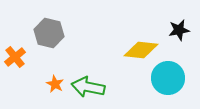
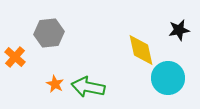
gray hexagon: rotated 20 degrees counterclockwise
yellow diamond: rotated 72 degrees clockwise
orange cross: rotated 10 degrees counterclockwise
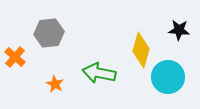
black star: rotated 15 degrees clockwise
yellow diamond: rotated 28 degrees clockwise
cyan circle: moved 1 px up
green arrow: moved 11 px right, 14 px up
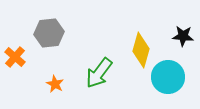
black star: moved 4 px right, 6 px down
green arrow: rotated 64 degrees counterclockwise
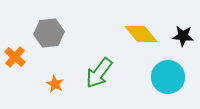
yellow diamond: moved 16 px up; rotated 56 degrees counterclockwise
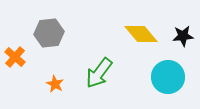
black star: rotated 10 degrees counterclockwise
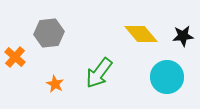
cyan circle: moved 1 px left
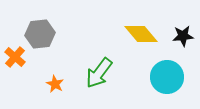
gray hexagon: moved 9 px left, 1 px down
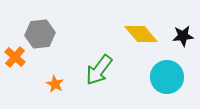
green arrow: moved 3 px up
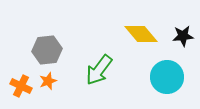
gray hexagon: moved 7 px right, 16 px down
orange cross: moved 6 px right, 29 px down; rotated 15 degrees counterclockwise
orange star: moved 7 px left, 3 px up; rotated 24 degrees clockwise
